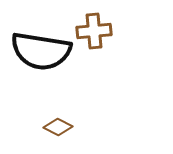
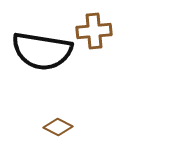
black semicircle: moved 1 px right
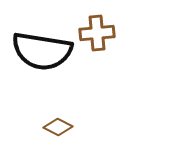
brown cross: moved 3 px right, 2 px down
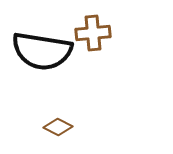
brown cross: moved 4 px left
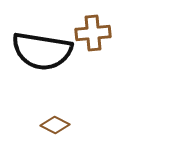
brown diamond: moved 3 px left, 2 px up
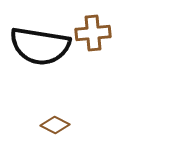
black semicircle: moved 2 px left, 5 px up
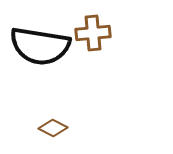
brown diamond: moved 2 px left, 3 px down
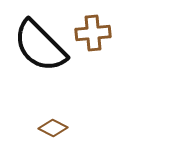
black semicircle: rotated 36 degrees clockwise
